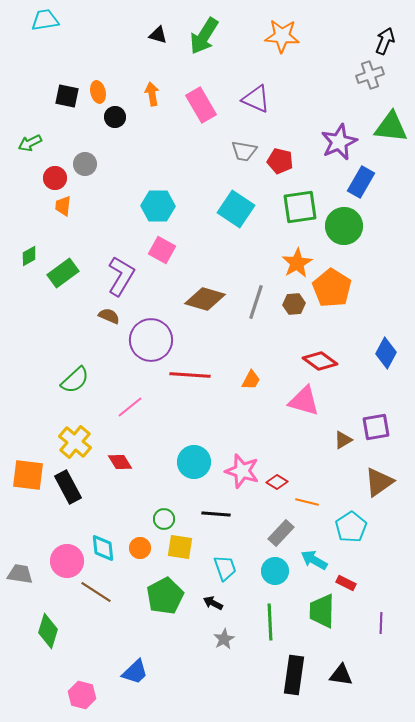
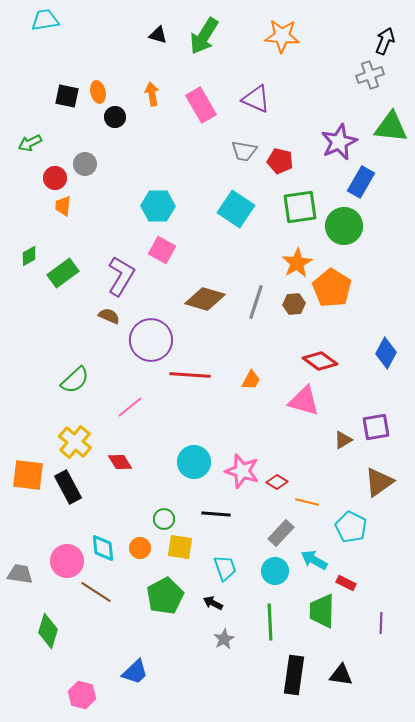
cyan pentagon at (351, 527): rotated 12 degrees counterclockwise
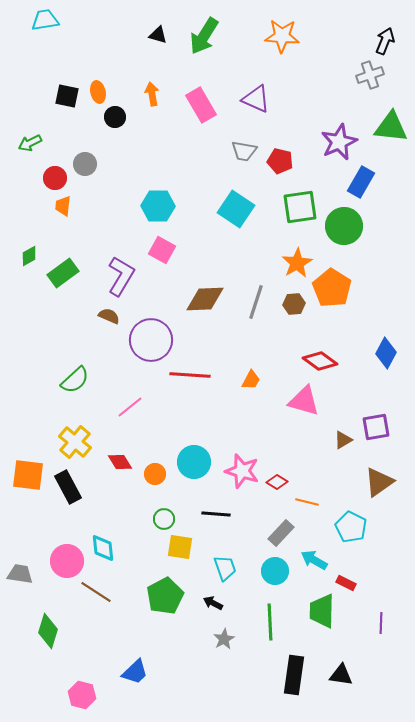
brown diamond at (205, 299): rotated 18 degrees counterclockwise
orange circle at (140, 548): moved 15 px right, 74 px up
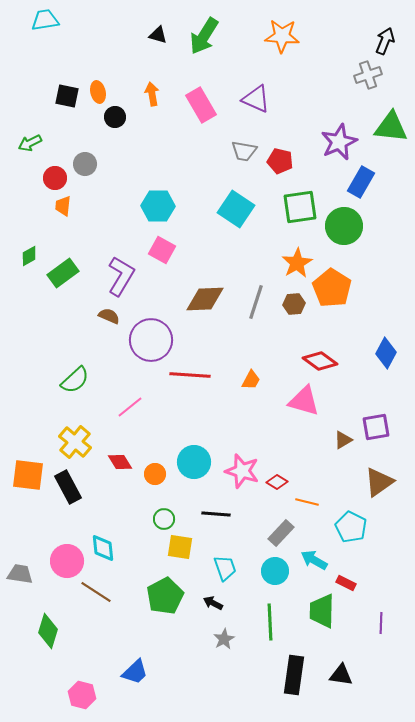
gray cross at (370, 75): moved 2 px left
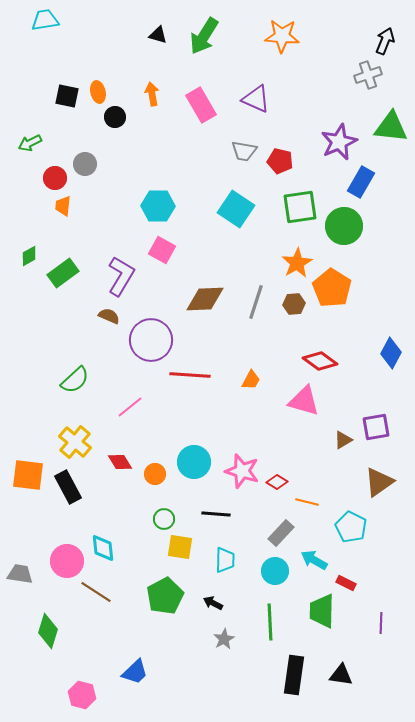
blue diamond at (386, 353): moved 5 px right
cyan trapezoid at (225, 568): moved 8 px up; rotated 20 degrees clockwise
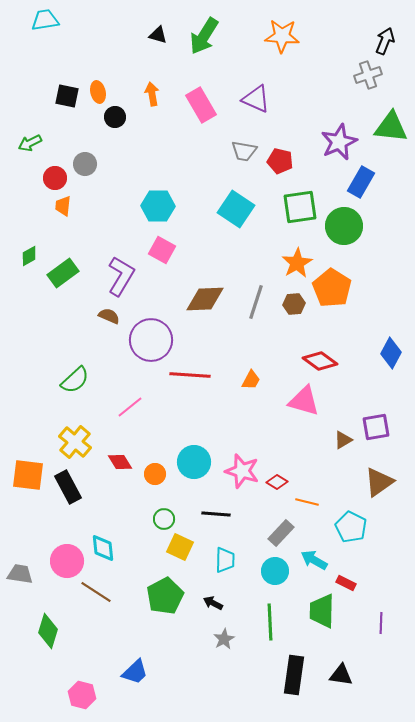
yellow square at (180, 547): rotated 16 degrees clockwise
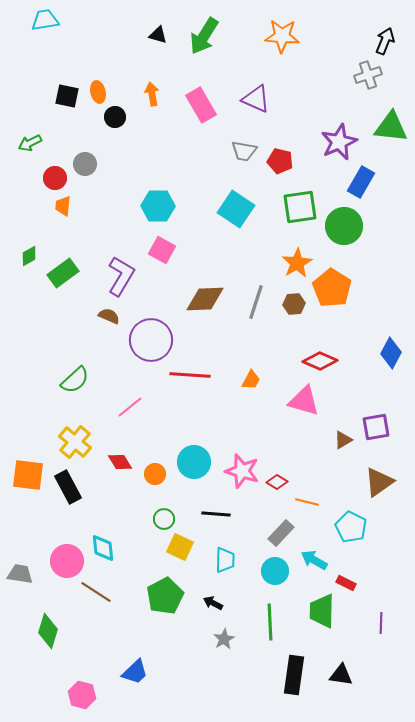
red diamond at (320, 361): rotated 12 degrees counterclockwise
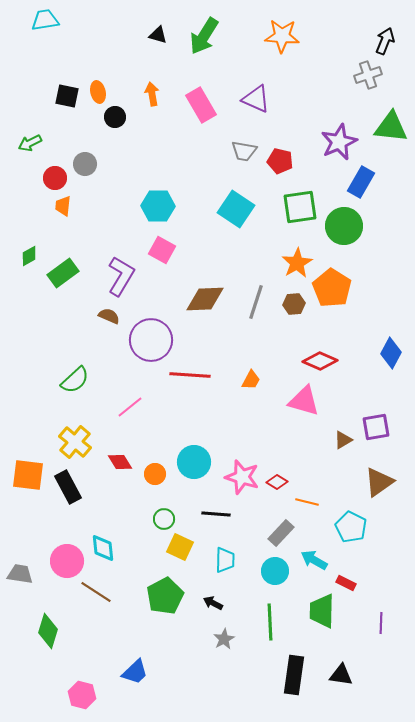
pink star at (242, 471): moved 6 px down
